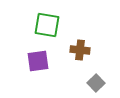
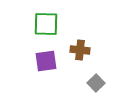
green square: moved 1 px left, 1 px up; rotated 8 degrees counterclockwise
purple square: moved 8 px right
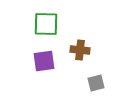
purple square: moved 2 px left
gray square: rotated 30 degrees clockwise
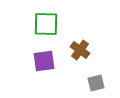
brown cross: rotated 30 degrees clockwise
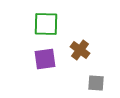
purple square: moved 1 px right, 2 px up
gray square: rotated 18 degrees clockwise
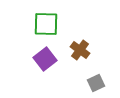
purple square: rotated 30 degrees counterclockwise
gray square: rotated 30 degrees counterclockwise
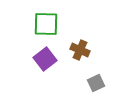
brown cross: rotated 12 degrees counterclockwise
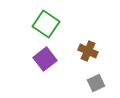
green square: rotated 32 degrees clockwise
brown cross: moved 8 px right, 1 px down
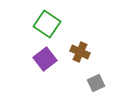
green square: moved 1 px right
brown cross: moved 8 px left, 1 px down
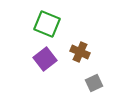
green square: rotated 12 degrees counterclockwise
gray square: moved 2 px left
